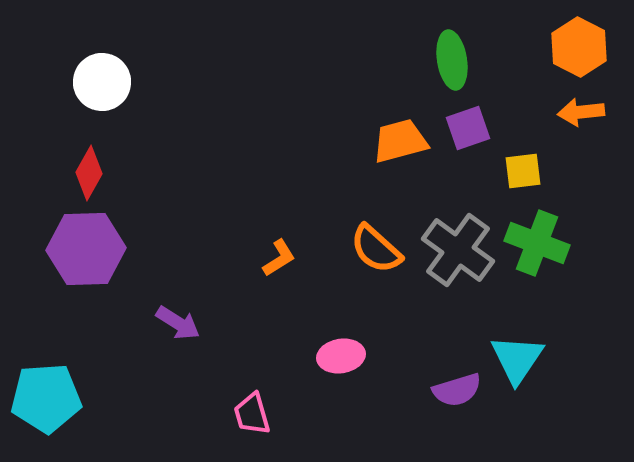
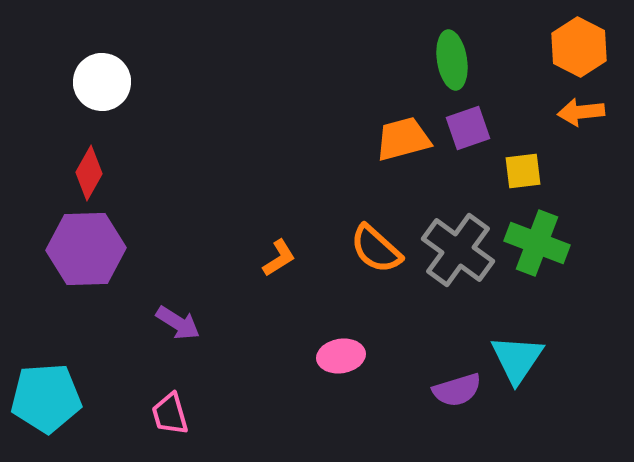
orange trapezoid: moved 3 px right, 2 px up
pink trapezoid: moved 82 px left
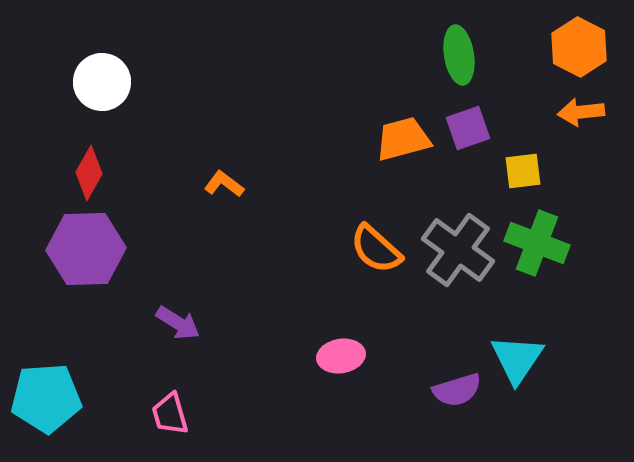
green ellipse: moved 7 px right, 5 px up
orange L-shape: moved 55 px left, 74 px up; rotated 111 degrees counterclockwise
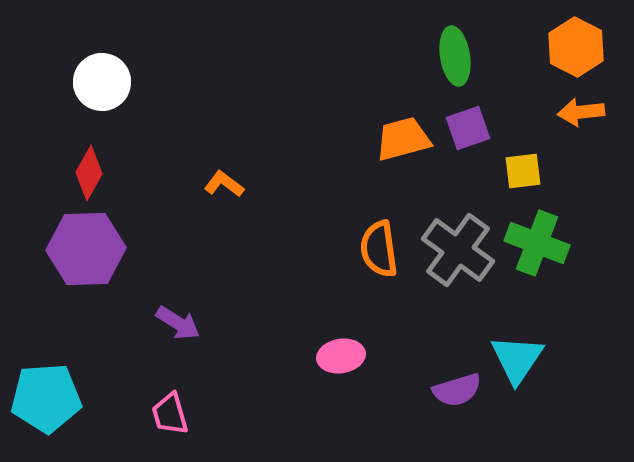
orange hexagon: moved 3 px left
green ellipse: moved 4 px left, 1 px down
orange semicircle: moved 3 px right; rotated 40 degrees clockwise
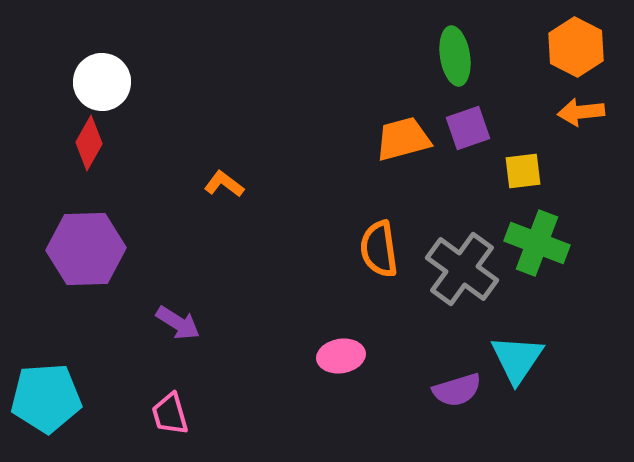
red diamond: moved 30 px up
gray cross: moved 4 px right, 19 px down
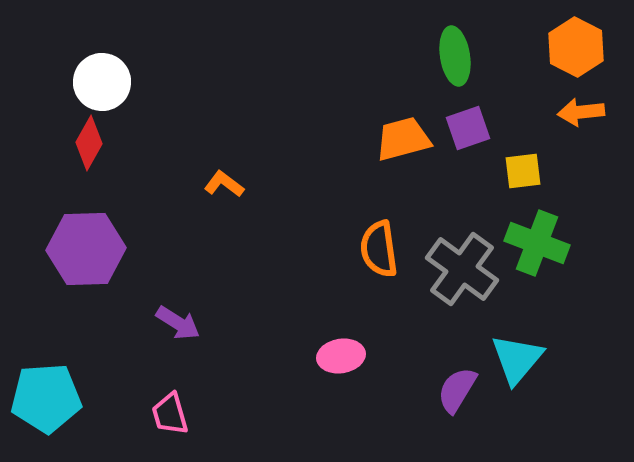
cyan triangle: rotated 6 degrees clockwise
purple semicircle: rotated 138 degrees clockwise
